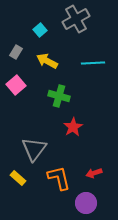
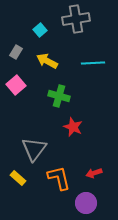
gray cross: rotated 20 degrees clockwise
red star: rotated 18 degrees counterclockwise
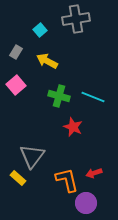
cyan line: moved 34 px down; rotated 25 degrees clockwise
gray triangle: moved 2 px left, 7 px down
orange L-shape: moved 8 px right, 2 px down
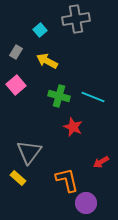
gray triangle: moved 3 px left, 4 px up
red arrow: moved 7 px right, 11 px up; rotated 14 degrees counterclockwise
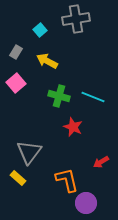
pink square: moved 2 px up
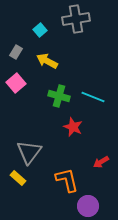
purple circle: moved 2 px right, 3 px down
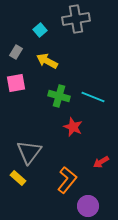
pink square: rotated 30 degrees clockwise
orange L-shape: rotated 52 degrees clockwise
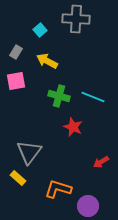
gray cross: rotated 12 degrees clockwise
pink square: moved 2 px up
orange L-shape: moved 9 px left, 9 px down; rotated 112 degrees counterclockwise
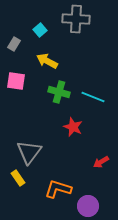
gray rectangle: moved 2 px left, 8 px up
pink square: rotated 18 degrees clockwise
green cross: moved 4 px up
yellow rectangle: rotated 14 degrees clockwise
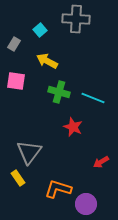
cyan line: moved 1 px down
purple circle: moved 2 px left, 2 px up
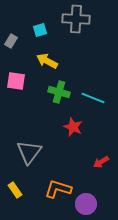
cyan square: rotated 24 degrees clockwise
gray rectangle: moved 3 px left, 3 px up
yellow rectangle: moved 3 px left, 12 px down
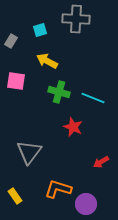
yellow rectangle: moved 6 px down
